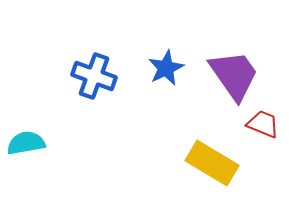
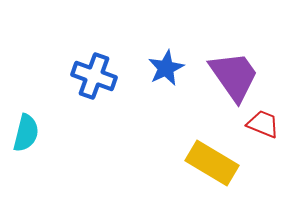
purple trapezoid: moved 1 px down
cyan semicircle: moved 10 px up; rotated 114 degrees clockwise
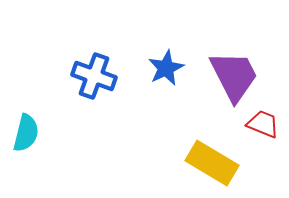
purple trapezoid: rotated 8 degrees clockwise
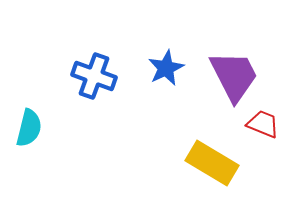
cyan semicircle: moved 3 px right, 5 px up
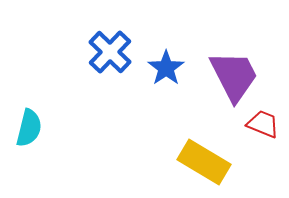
blue star: rotated 9 degrees counterclockwise
blue cross: moved 16 px right, 24 px up; rotated 24 degrees clockwise
yellow rectangle: moved 8 px left, 1 px up
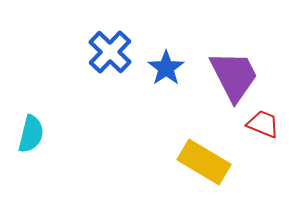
cyan semicircle: moved 2 px right, 6 px down
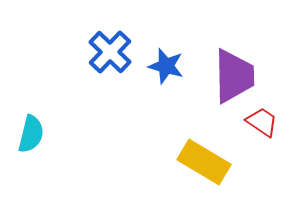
blue star: moved 2 px up; rotated 21 degrees counterclockwise
purple trapezoid: rotated 26 degrees clockwise
red trapezoid: moved 1 px left, 2 px up; rotated 12 degrees clockwise
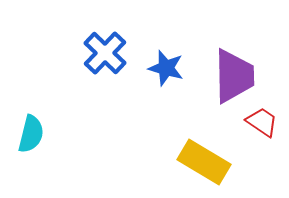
blue cross: moved 5 px left, 1 px down
blue star: moved 2 px down
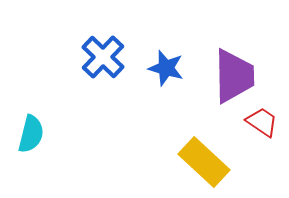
blue cross: moved 2 px left, 4 px down
yellow rectangle: rotated 12 degrees clockwise
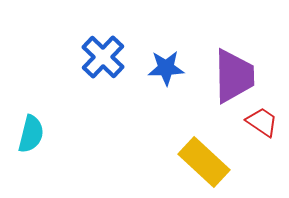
blue star: rotated 18 degrees counterclockwise
